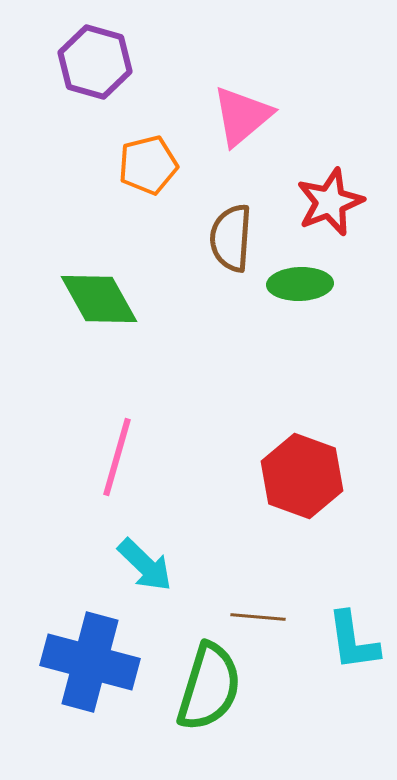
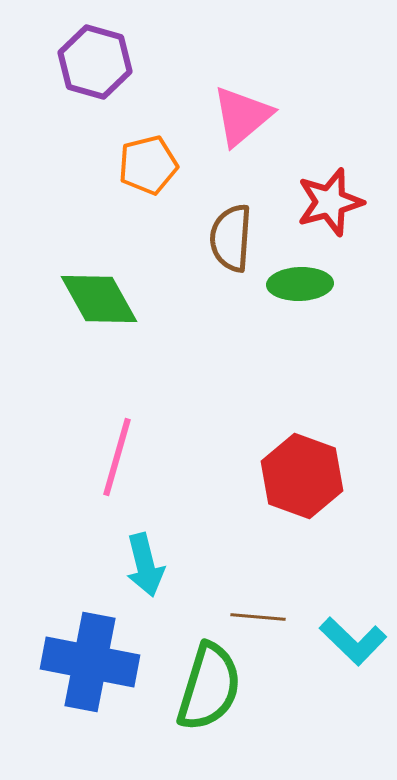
red star: rotated 6 degrees clockwise
cyan arrow: rotated 32 degrees clockwise
cyan L-shape: rotated 38 degrees counterclockwise
blue cross: rotated 4 degrees counterclockwise
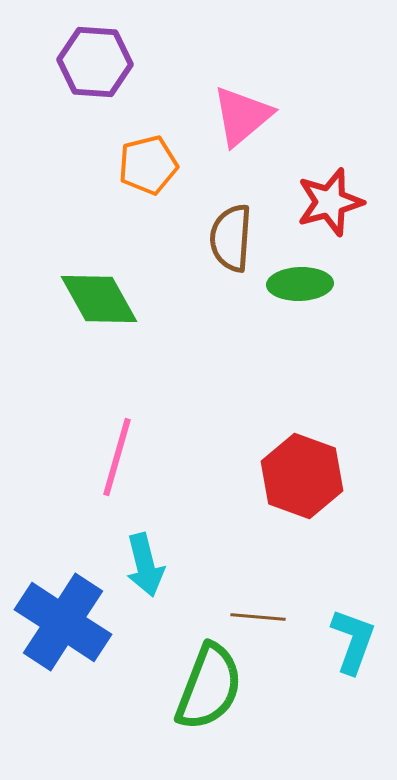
purple hexagon: rotated 12 degrees counterclockwise
cyan L-shape: rotated 114 degrees counterclockwise
blue cross: moved 27 px left, 40 px up; rotated 22 degrees clockwise
green semicircle: rotated 4 degrees clockwise
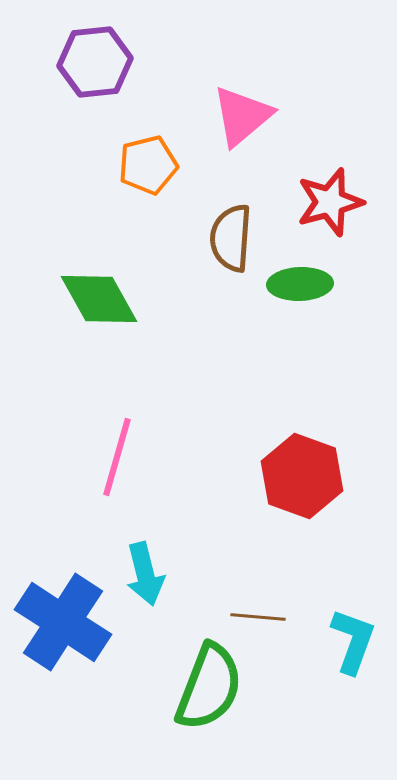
purple hexagon: rotated 10 degrees counterclockwise
cyan arrow: moved 9 px down
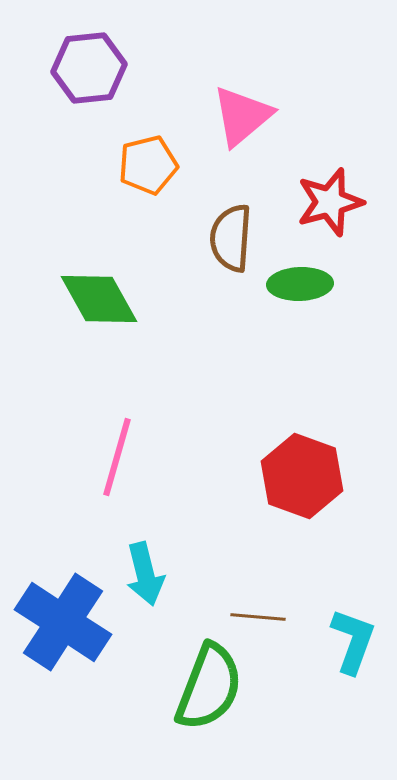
purple hexagon: moved 6 px left, 6 px down
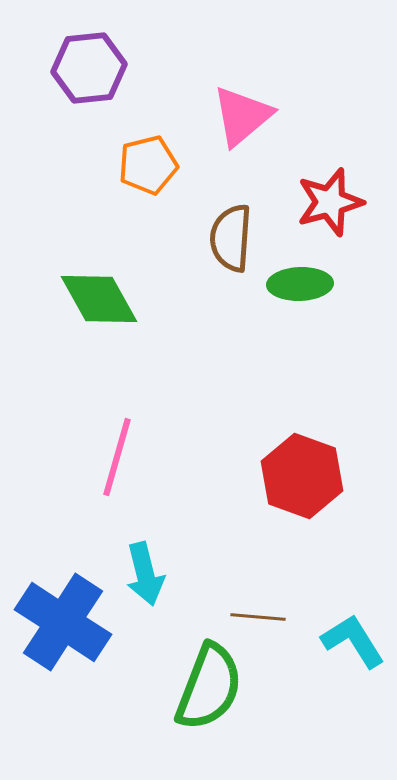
cyan L-shape: rotated 52 degrees counterclockwise
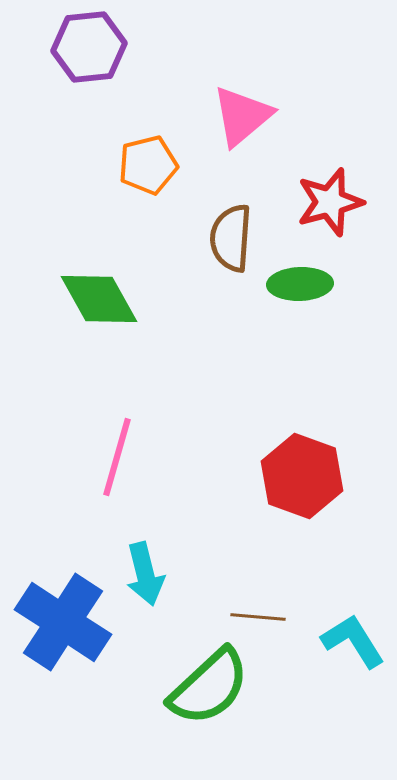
purple hexagon: moved 21 px up
green semicircle: rotated 26 degrees clockwise
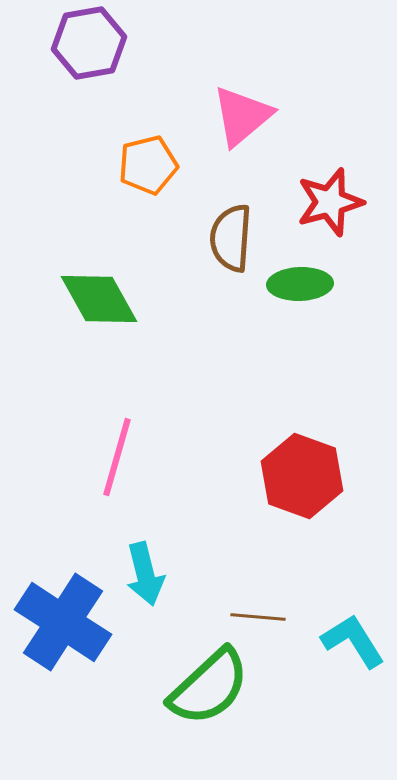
purple hexagon: moved 4 px up; rotated 4 degrees counterclockwise
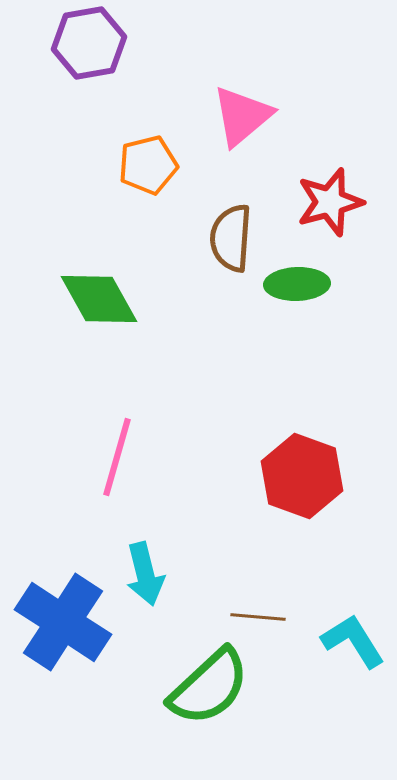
green ellipse: moved 3 px left
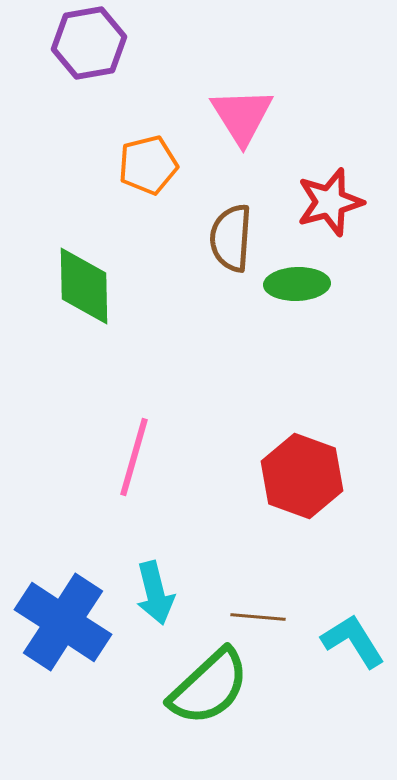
pink triangle: rotated 22 degrees counterclockwise
green diamond: moved 15 px left, 13 px up; rotated 28 degrees clockwise
pink line: moved 17 px right
cyan arrow: moved 10 px right, 19 px down
